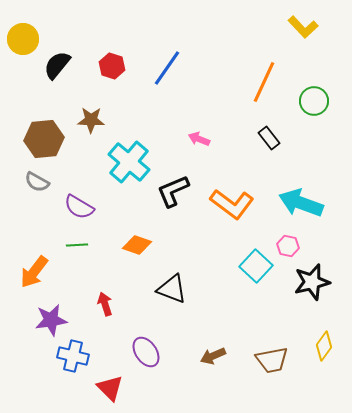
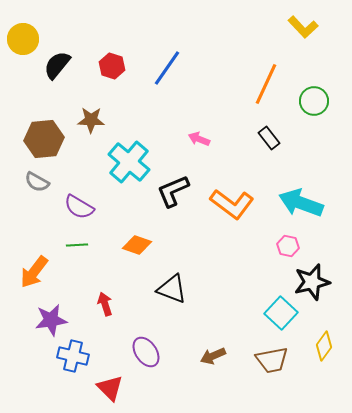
orange line: moved 2 px right, 2 px down
cyan square: moved 25 px right, 47 px down
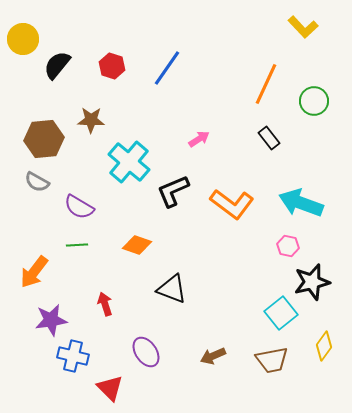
pink arrow: rotated 125 degrees clockwise
cyan square: rotated 8 degrees clockwise
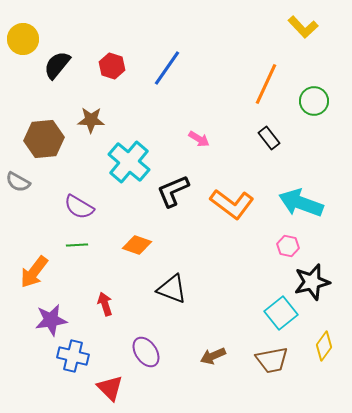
pink arrow: rotated 65 degrees clockwise
gray semicircle: moved 19 px left
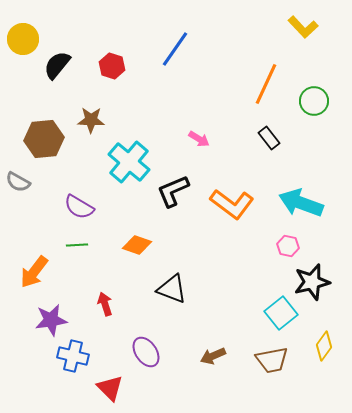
blue line: moved 8 px right, 19 px up
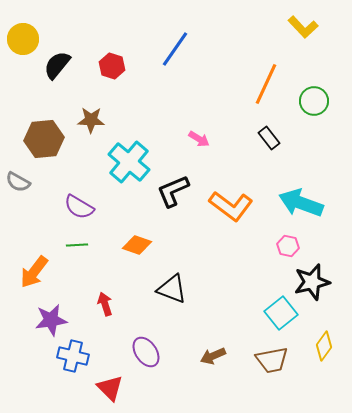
orange L-shape: moved 1 px left, 2 px down
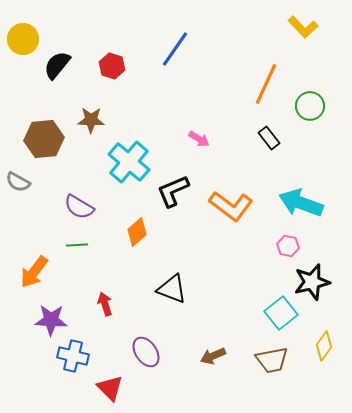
green circle: moved 4 px left, 5 px down
orange diamond: moved 13 px up; rotated 60 degrees counterclockwise
purple star: rotated 12 degrees clockwise
